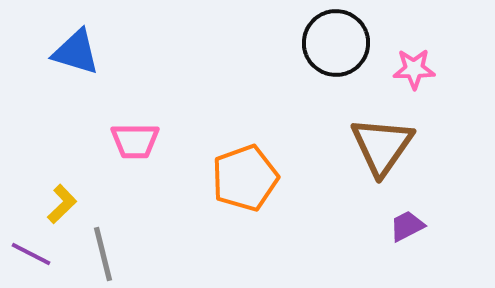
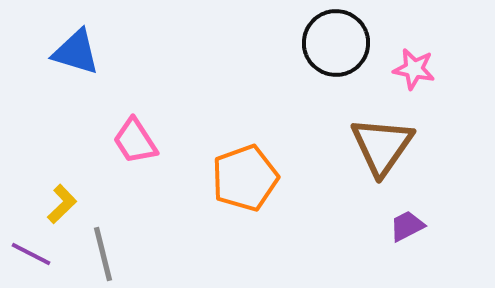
pink star: rotated 12 degrees clockwise
pink trapezoid: rotated 57 degrees clockwise
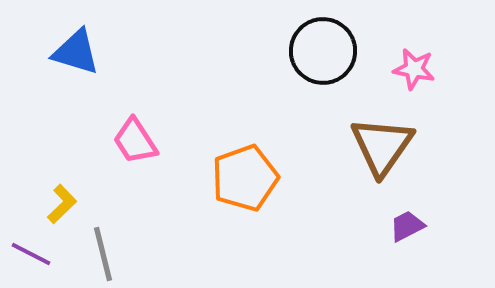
black circle: moved 13 px left, 8 px down
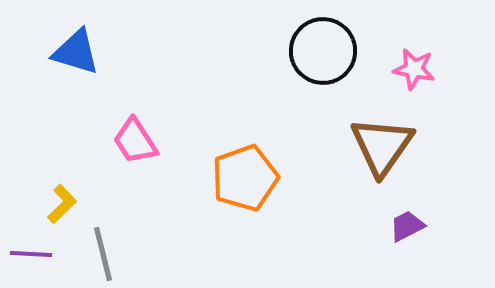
purple line: rotated 24 degrees counterclockwise
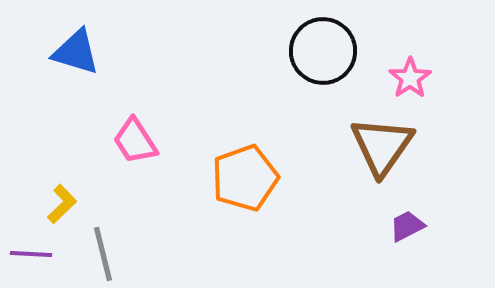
pink star: moved 4 px left, 9 px down; rotated 27 degrees clockwise
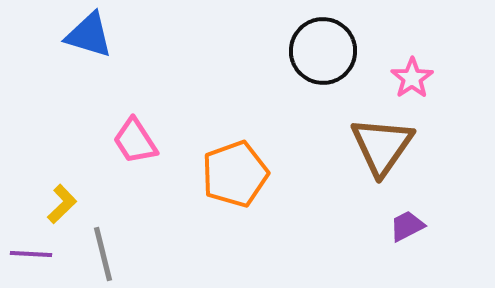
blue triangle: moved 13 px right, 17 px up
pink star: moved 2 px right
orange pentagon: moved 10 px left, 4 px up
